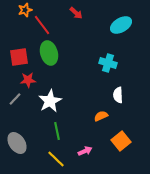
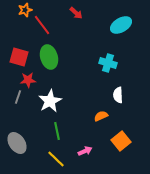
green ellipse: moved 4 px down
red square: rotated 24 degrees clockwise
gray line: moved 3 px right, 2 px up; rotated 24 degrees counterclockwise
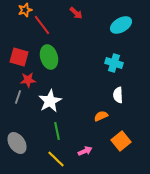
cyan cross: moved 6 px right
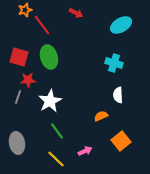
red arrow: rotated 16 degrees counterclockwise
green line: rotated 24 degrees counterclockwise
gray ellipse: rotated 25 degrees clockwise
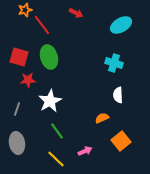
gray line: moved 1 px left, 12 px down
orange semicircle: moved 1 px right, 2 px down
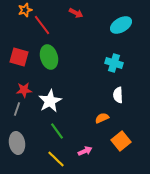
red star: moved 4 px left, 10 px down
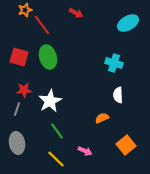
cyan ellipse: moved 7 px right, 2 px up
green ellipse: moved 1 px left
orange square: moved 5 px right, 4 px down
pink arrow: rotated 48 degrees clockwise
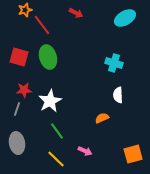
cyan ellipse: moved 3 px left, 5 px up
orange square: moved 7 px right, 9 px down; rotated 24 degrees clockwise
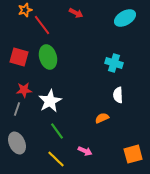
gray ellipse: rotated 15 degrees counterclockwise
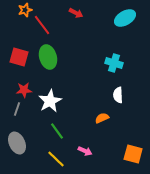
orange square: rotated 30 degrees clockwise
